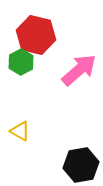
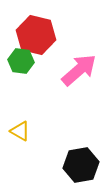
green hexagon: moved 1 px up; rotated 25 degrees counterclockwise
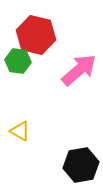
green hexagon: moved 3 px left
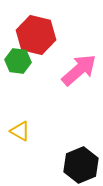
black hexagon: rotated 12 degrees counterclockwise
